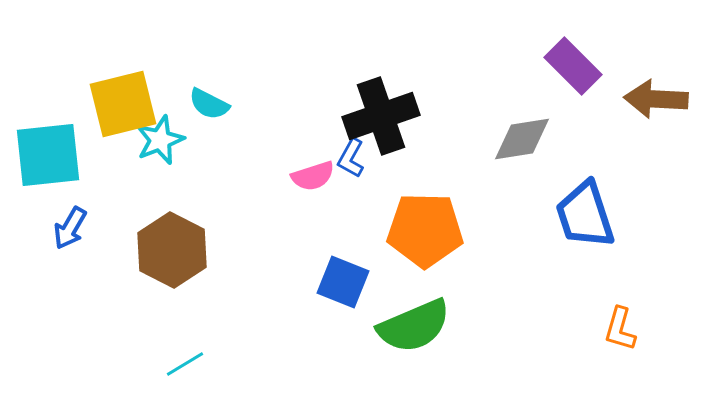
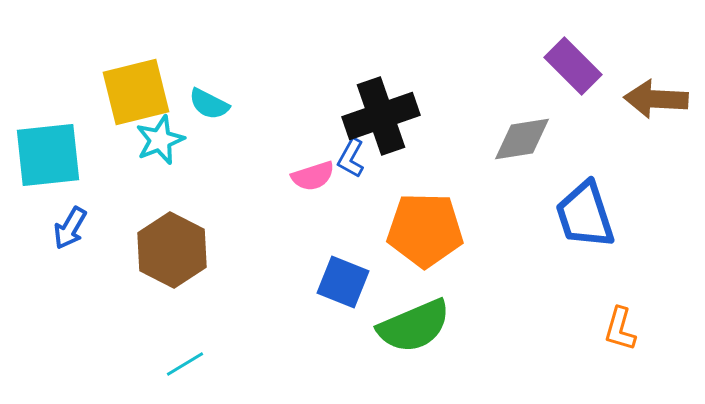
yellow square: moved 13 px right, 12 px up
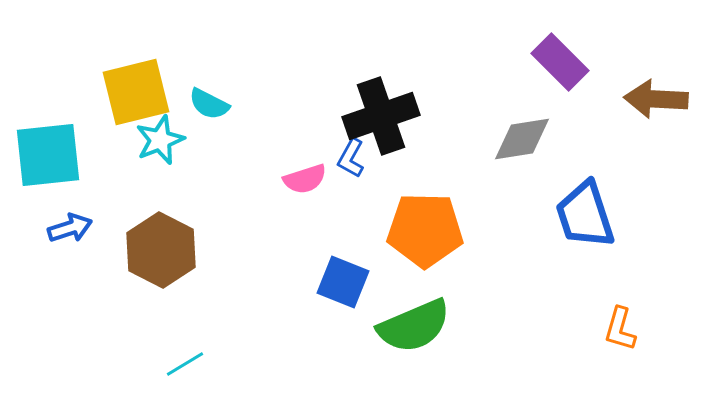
purple rectangle: moved 13 px left, 4 px up
pink semicircle: moved 8 px left, 3 px down
blue arrow: rotated 138 degrees counterclockwise
brown hexagon: moved 11 px left
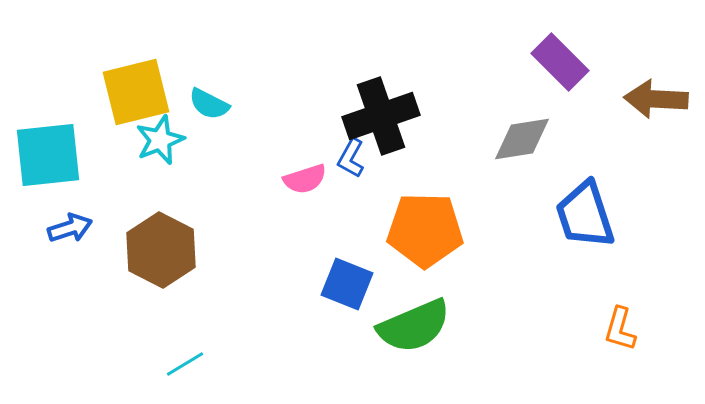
blue square: moved 4 px right, 2 px down
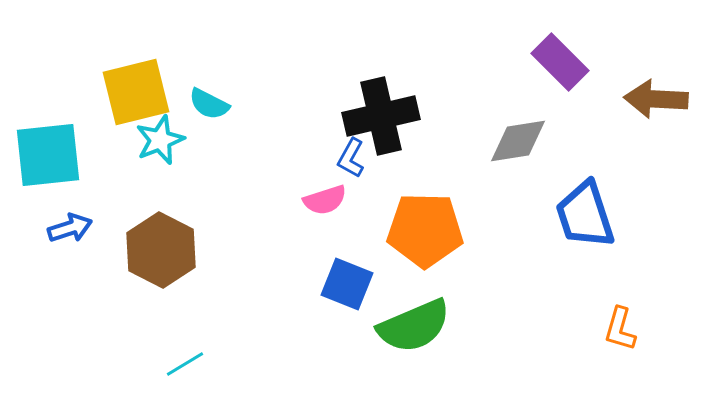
black cross: rotated 6 degrees clockwise
gray diamond: moved 4 px left, 2 px down
pink semicircle: moved 20 px right, 21 px down
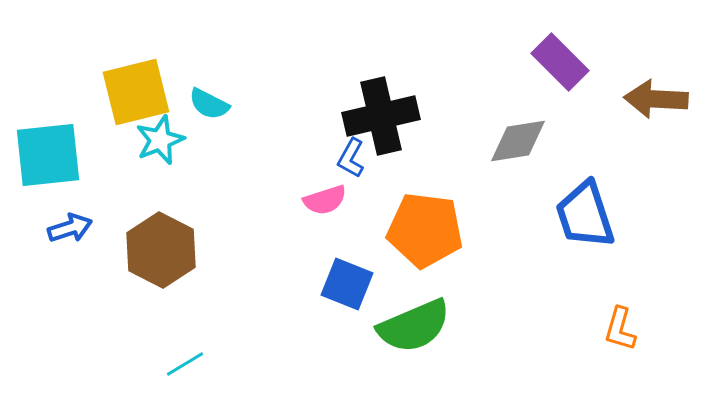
orange pentagon: rotated 6 degrees clockwise
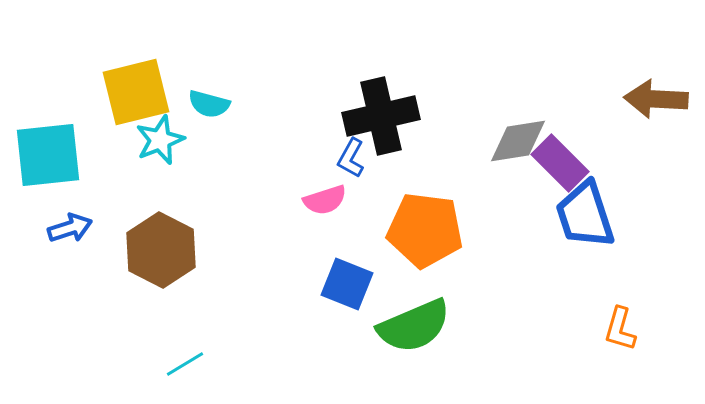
purple rectangle: moved 101 px down
cyan semicircle: rotated 12 degrees counterclockwise
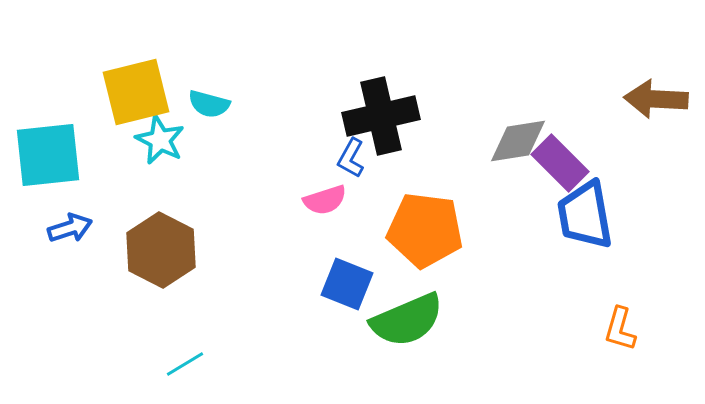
cyan star: rotated 24 degrees counterclockwise
blue trapezoid: rotated 8 degrees clockwise
green semicircle: moved 7 px left, 6 px up
